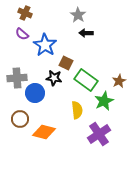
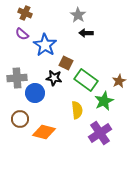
purple cross: moved 1 px right, 1 px up
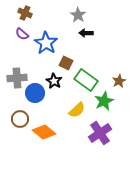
blue star: moved 1 px right, 2 px up
black star: moved 3 px down; rotated 21 degrees clockwise
yellow semicircle: rotated 54 degrees clockwise
orange diamond: rotated 25 degrees clockwise
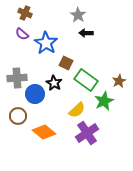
black star: moved 2 px down
blue circle: moved 1 px down
brown circle: moved 2 px left, 3 px up
purple cross: moved 13 px left
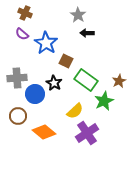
black arrow: moved 1 px right
brown square: moved 2 px up
yellow semicircle: moved 2 px left, 1 px down
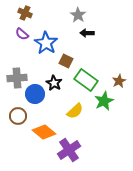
purple cross: moved 18 px left, 17 px down
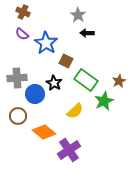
brown cross: moved 2 px left, 1 px up
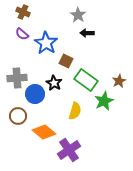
yellow semicircle: rotated 30 degrees counterclockwise
